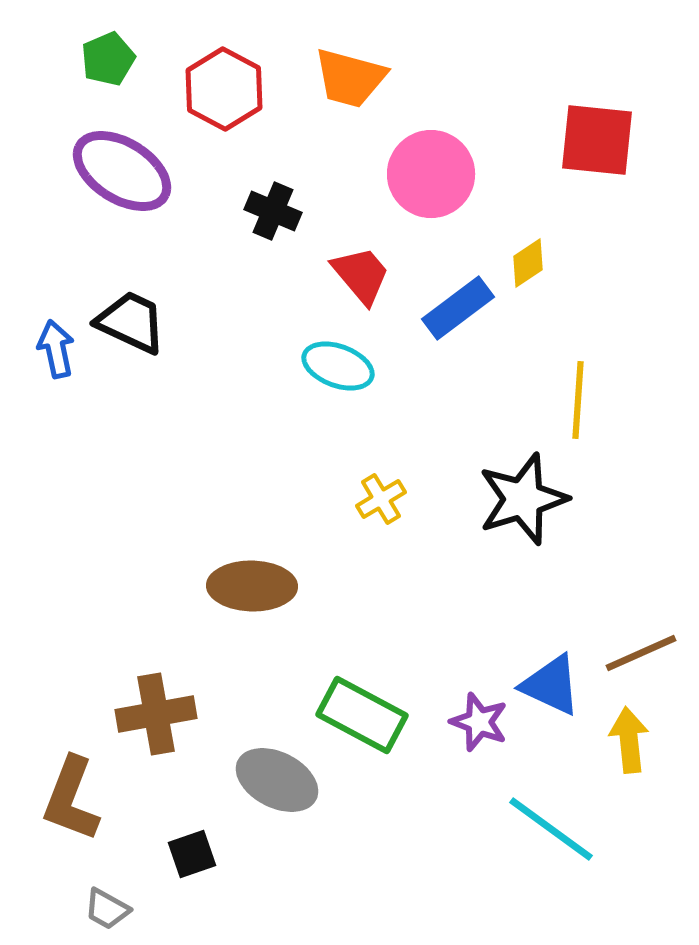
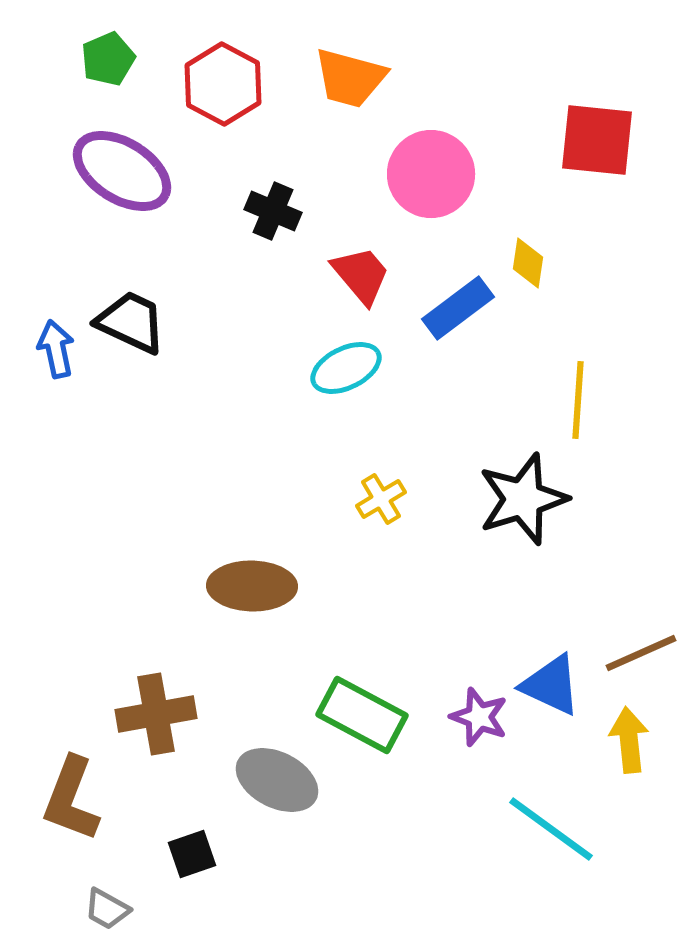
red hexagon: moved 1 px left, 5 px up
yellow diamond: rotated 48 degrees counterclockwise
cyan ellipse: moved 8 px right, 2 px down; rotated 46 degrees counterclockwise
purple star: moved 5 px up
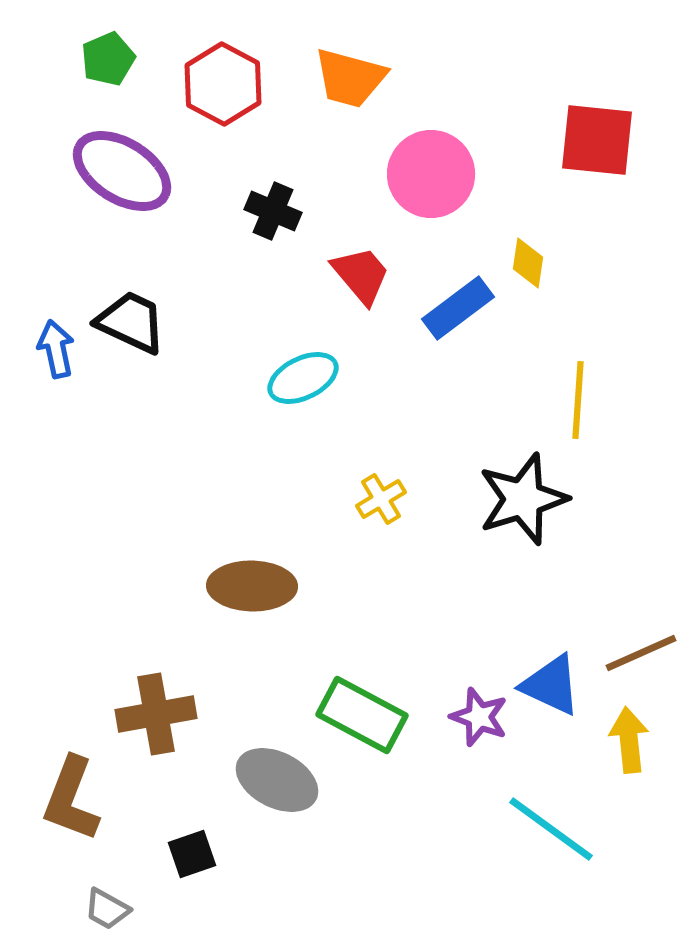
cyan ellipse: moved 43 px left, 10 px down
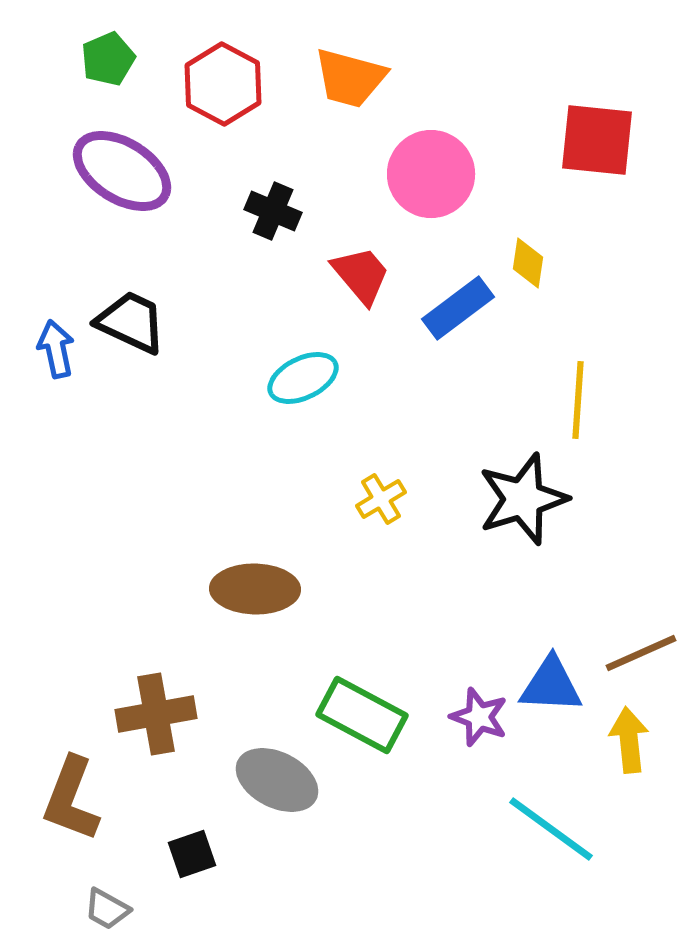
brown ellipse: moved 3 px right, 3 px down
blue triangle: rotated 22 degrees counterclockwise
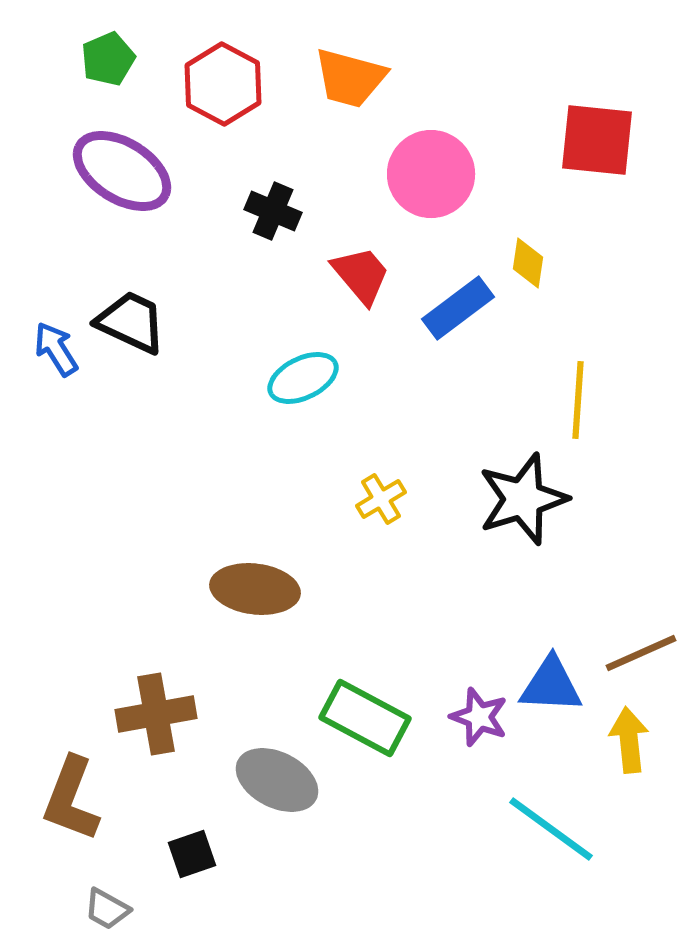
blue arrow: rotated 20 degrees counterclockwise
brown ellipse: rotated 6 degrees clockwise
green rectangle: moved 3 px right, 3 px down
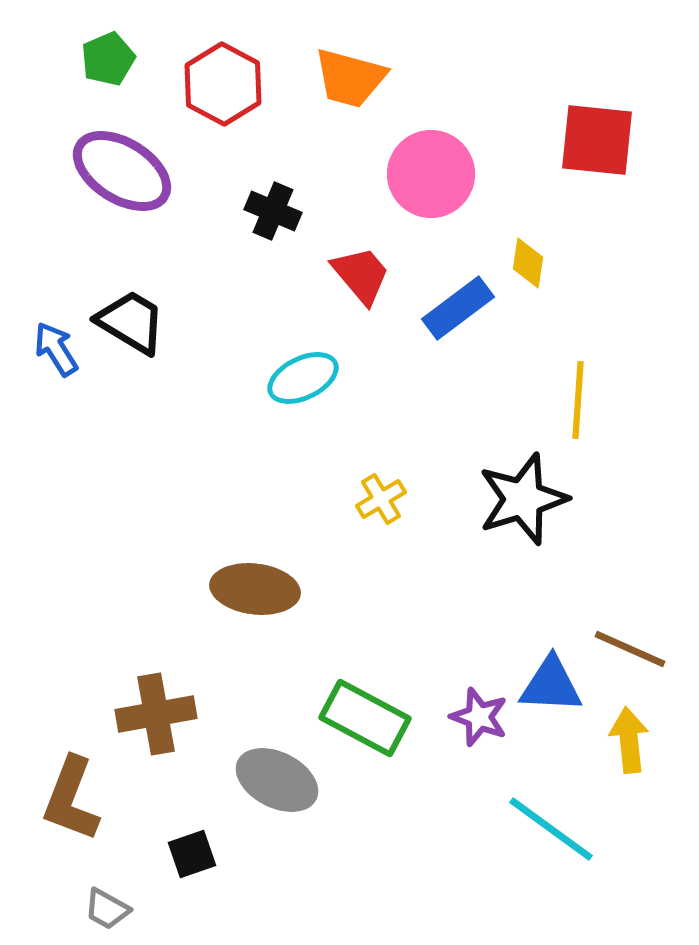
black trapezoid: rotated 6 degrees clockwise
brown line: moved 11 px left, 4 px up; rotated 48 degrees clockwise
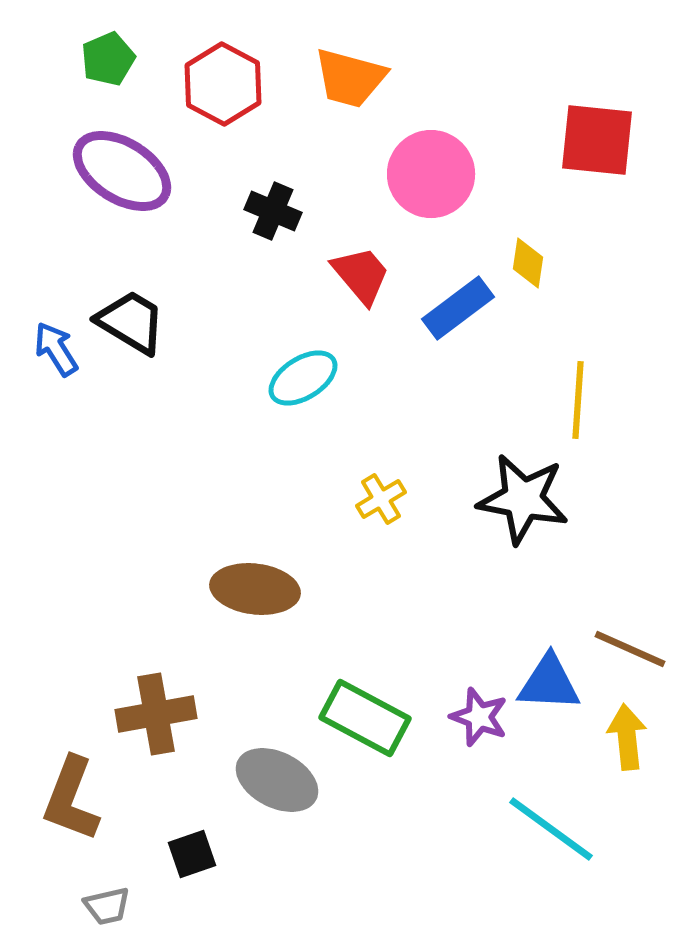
cyan ellipse: rotated 6 degrees counterclockwise
black star: rotated 28 degrees clockwise
blue triangle: moved 2 px left, 2 px up
yellow arrow: moved 2 px left, 3 px up
gray trapezoid: moved 3 px up; rotated 42 degrees counterclockwise
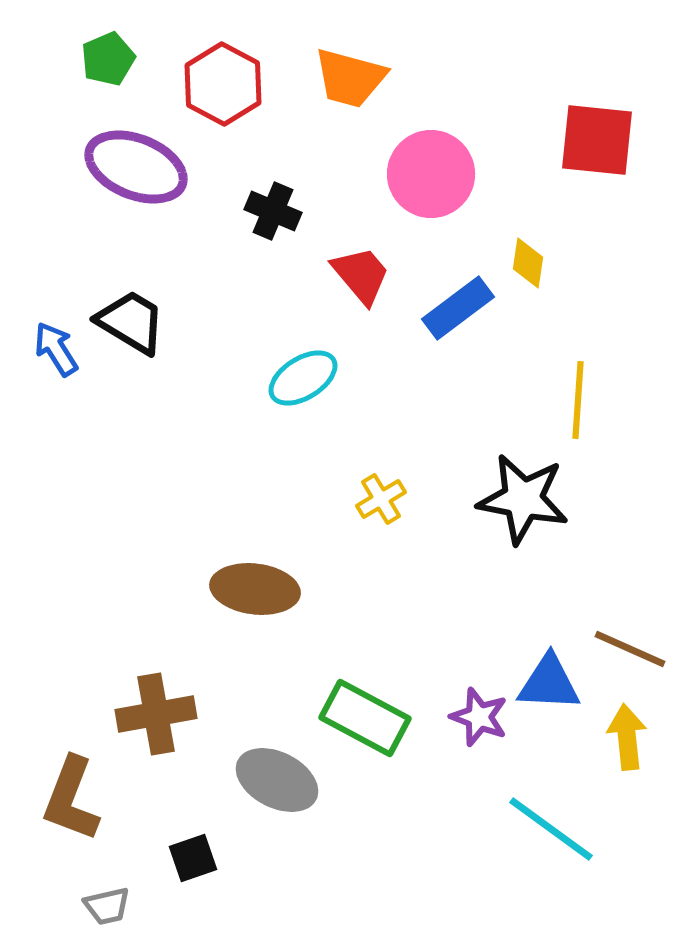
purple ellipse: moved 14 px right, 4 px up; rotated 10 degrees counterclockwise
black square: moved 1 px right, 4 px down
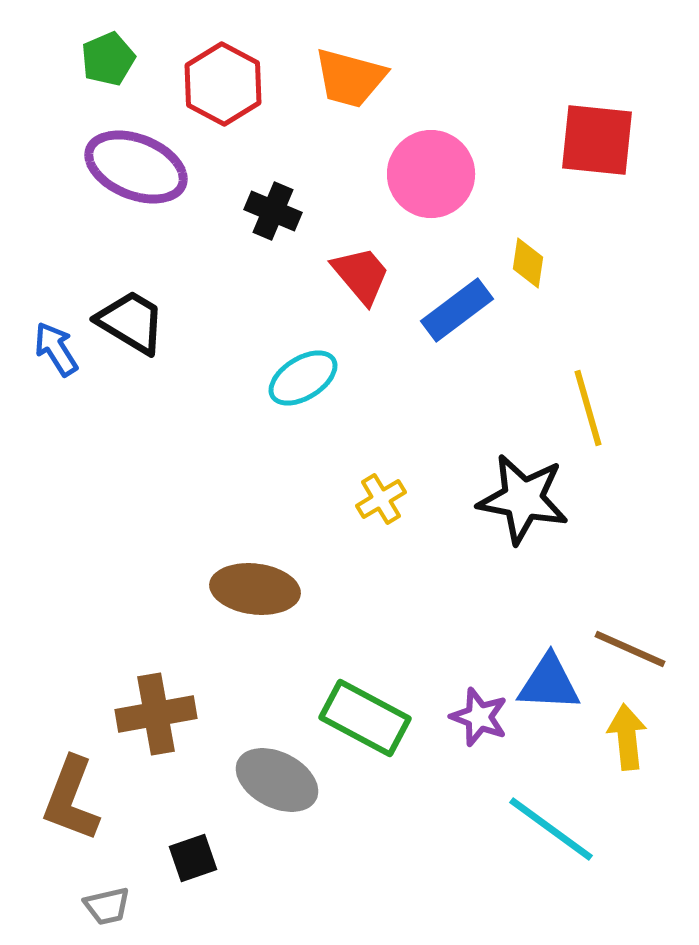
blue rectangle: moved 1 px left, 2 px down
yellow line: moved 10 px right, 8 px down; rotated 20 degrees counterclockwise
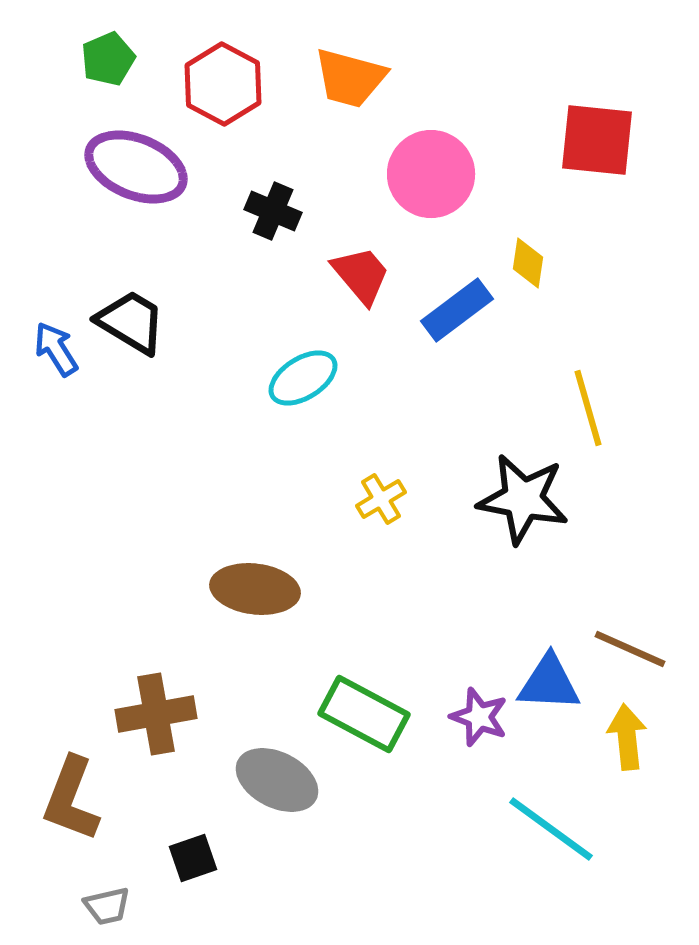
green rectangle: moved 1 px left, 4 px up
